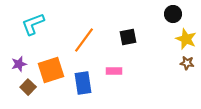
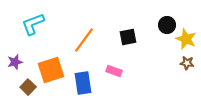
black circle: moved 6 px left, 11 px down
purple star: moved 4 px left, 2 px up
pink rectangle: rotated 21 degrees clockwise
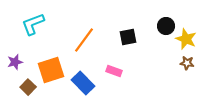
black circle: moved 1 px left, 1 px down
blue rectangle: rotated 35 degrees counterclockwise
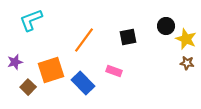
cyan L-shape: moved 2 px left, 4 px up
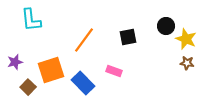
cyan L-shape: rotated 75 degrees counterclockwise
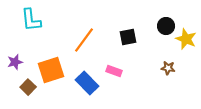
brown star: moved 19 px left, 5 px down
blue rectangle: moved 4 px right
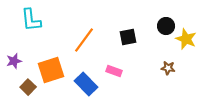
purple star: moved 1 px left, 1 px up
blue rectangle: moved 1 px left, 1 px down
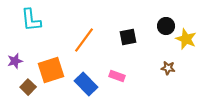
purple star: moved 1 px right
pink rectangle: moved 3 px right, 5 px down
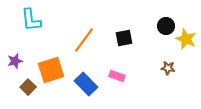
black square: moved 4 px left, 1 px down
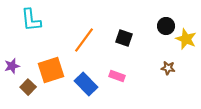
black square: rotated 30 degrees clockwise
purple star: moved 3 px left, 5 px down
